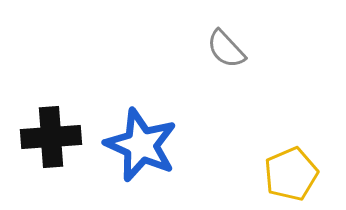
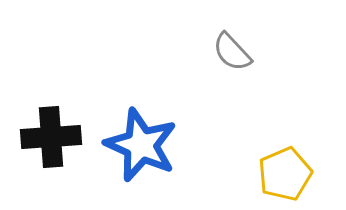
gray semicircle: moved 6 px right, 3 px down
yellow pentagon: moved 6 px left
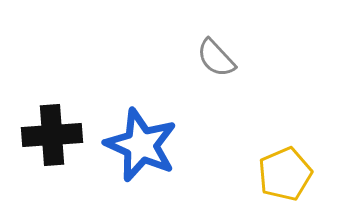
gray semicircle: moved 16 px left, 6 px down
black cross: moved 1 px right, 2 px up
